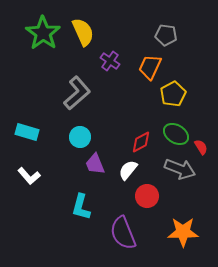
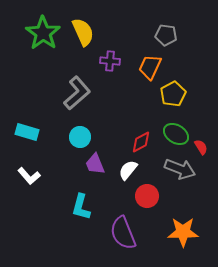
purple cross: rotated 30 degrees counterclockwise
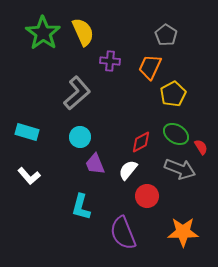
gray pentagon: rotated 25 degrees clockwise
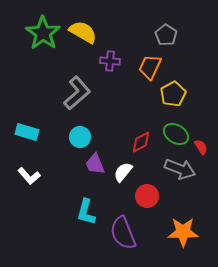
yellow semicircle: rotated 36 degrees counterclockwise
white semicircle: moved 5 px left, 2 px down
cyan L-shape: moved 5 px right, 5 px down
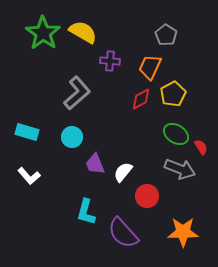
cyan circle: moved 8 px left
red diamond: moved 43 px up
purple semicircle: rotated 20 degrees counterclockwise
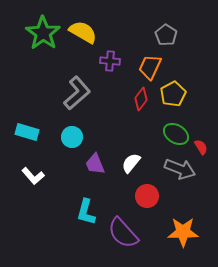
red diamond: rotated 25 degrees counterclockwise
white semicircle: moved 8 px right, 9 px up
white L-shape: moved 4 px right
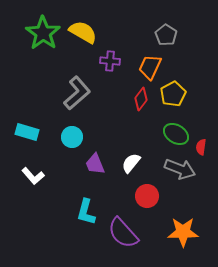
red semicircle: rotated 140 degrees counterclockwise
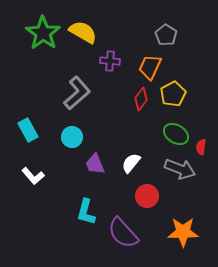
cyan rectangle: moved 1 px right, 2 px up; rotated 45 degrees clockwise
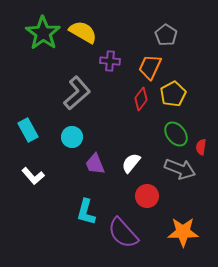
green ellipse: rotated 20 degrees clockwise
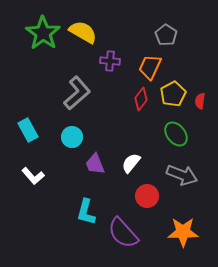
red semicircle: moved 1 px left, 46 px up
gray arrow: moved 2 px right, 6 px down
